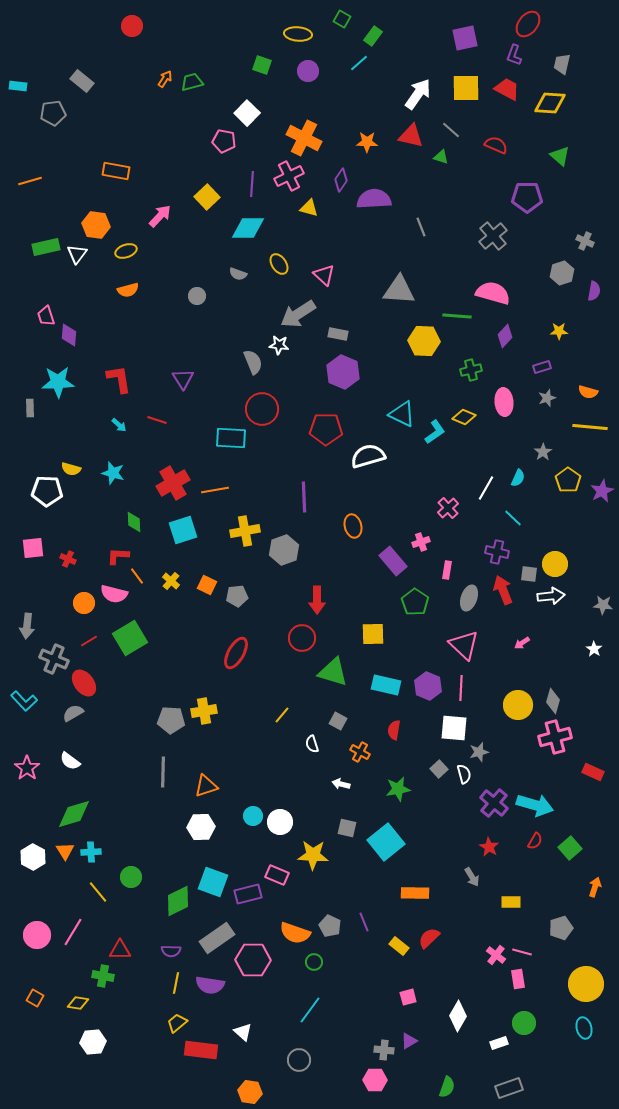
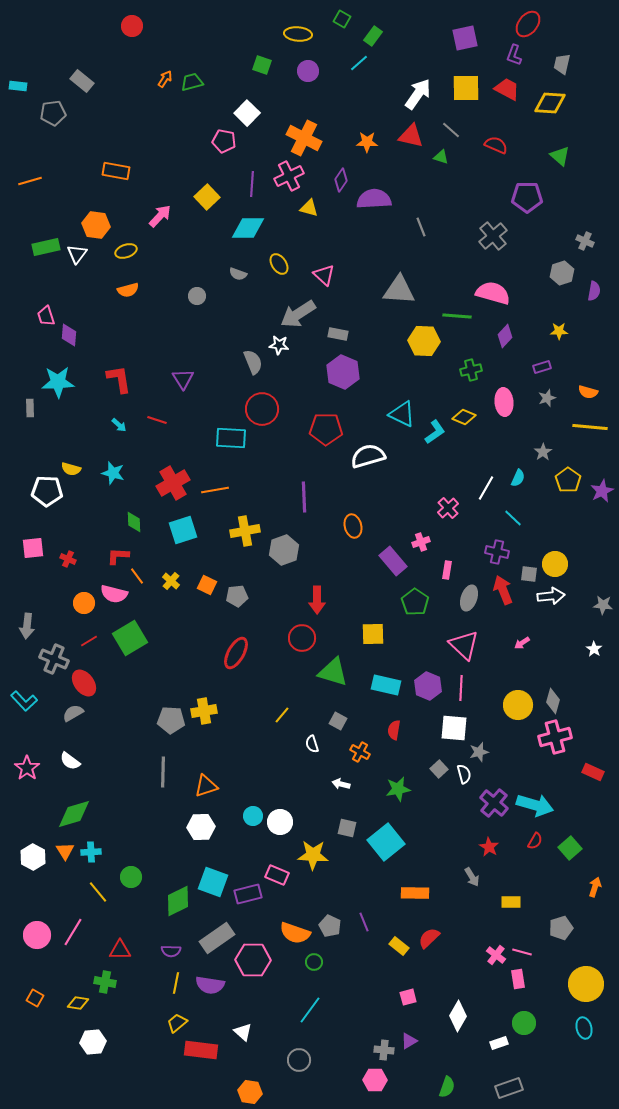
green cross at (103, 976): moved 2 px right, 6 px down
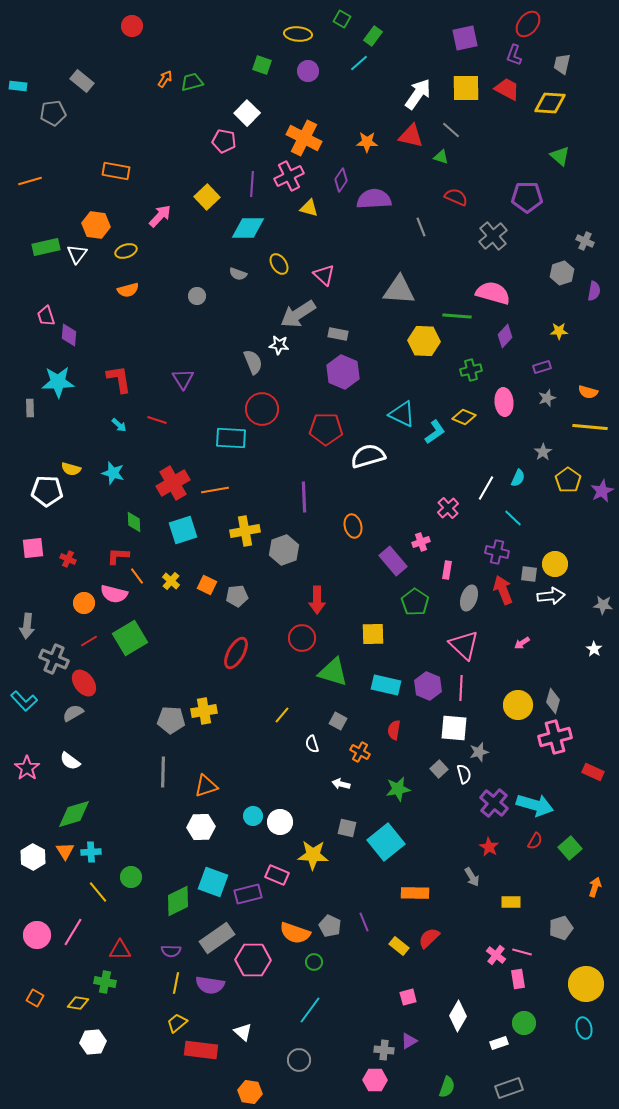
red semicircle at (496, 145): moved 40 px left, 52 px down
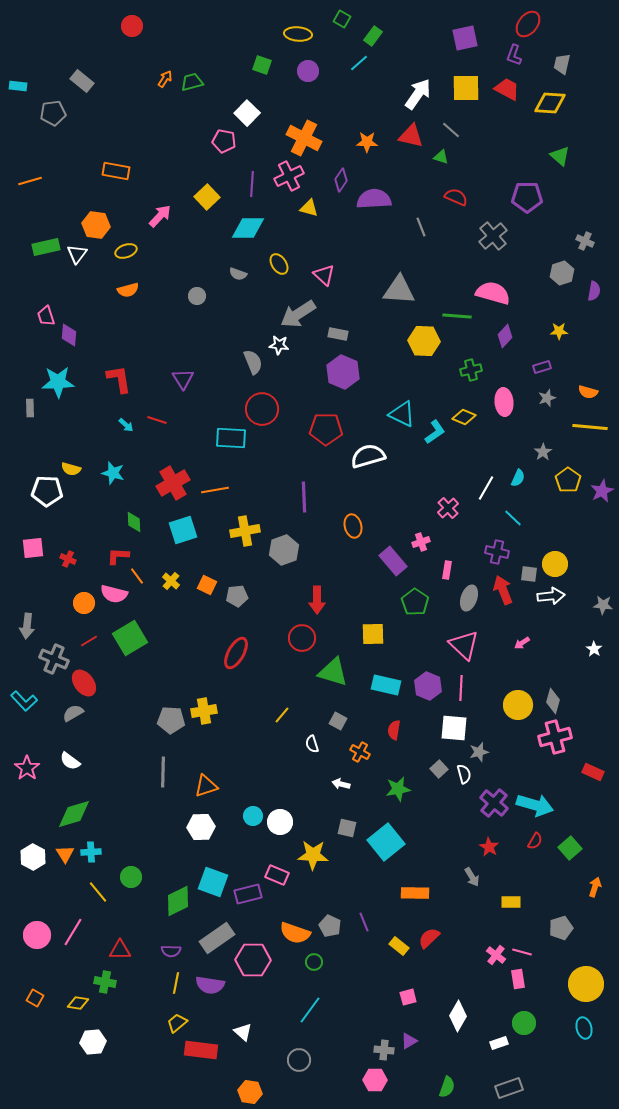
cyan arrow at (119, 425): moved 7 px right
orange triangle at (65, 851): moved 3 px down
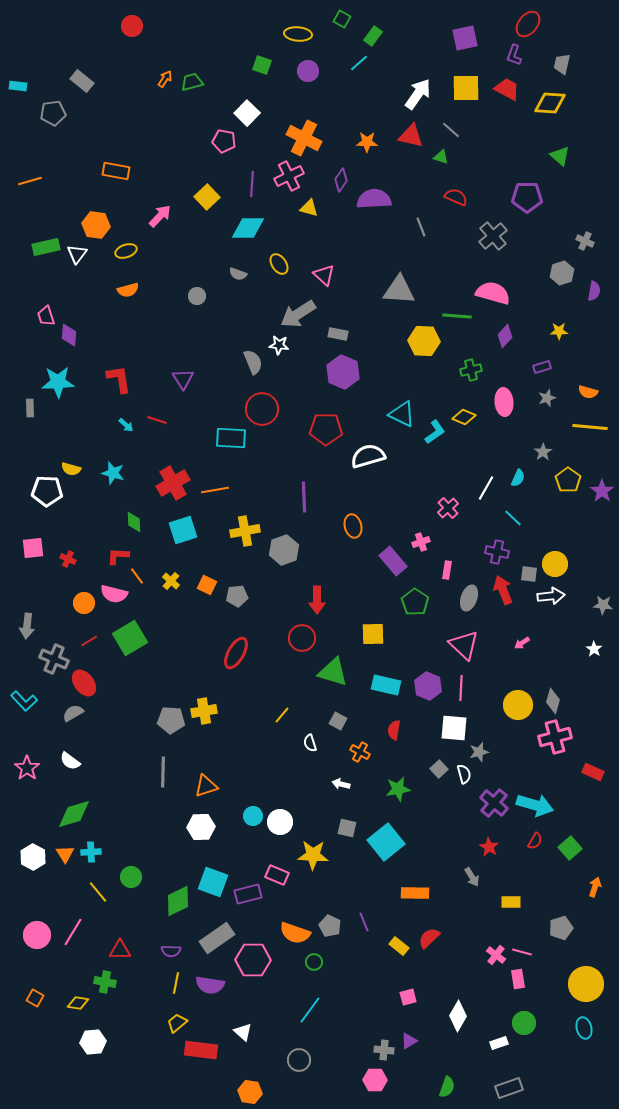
purple star at (602, 491): rotated 10 degrees counterclockwise
white semicircle at (312, 744): moved 2 px left, 1 px up
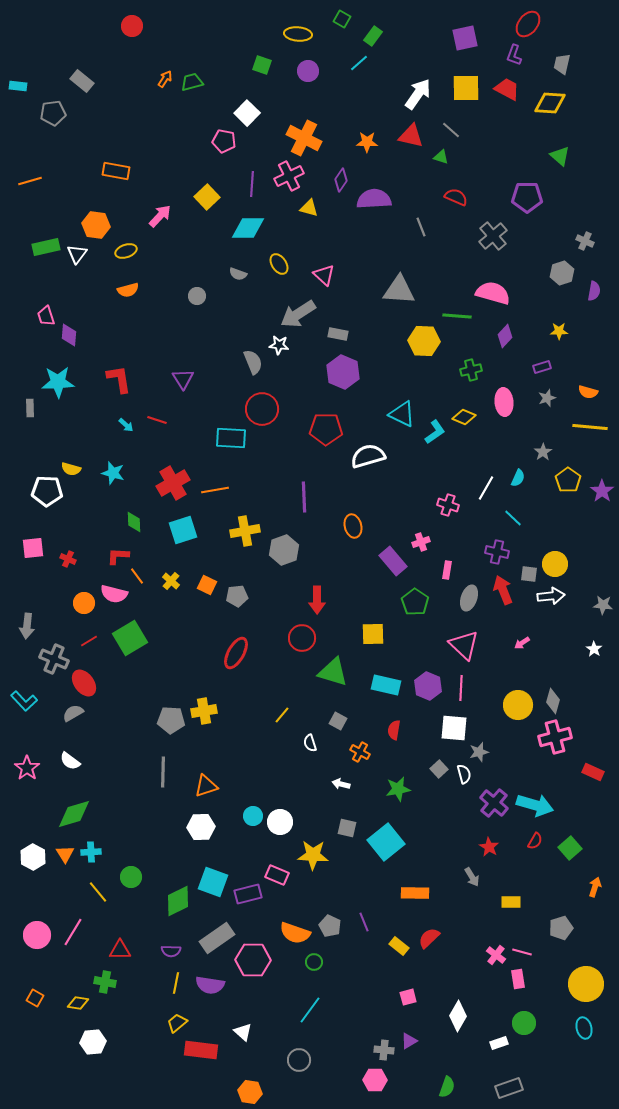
pink cross at (448, 508): moved 3 px up; rotated 30 degrees counterclockwise
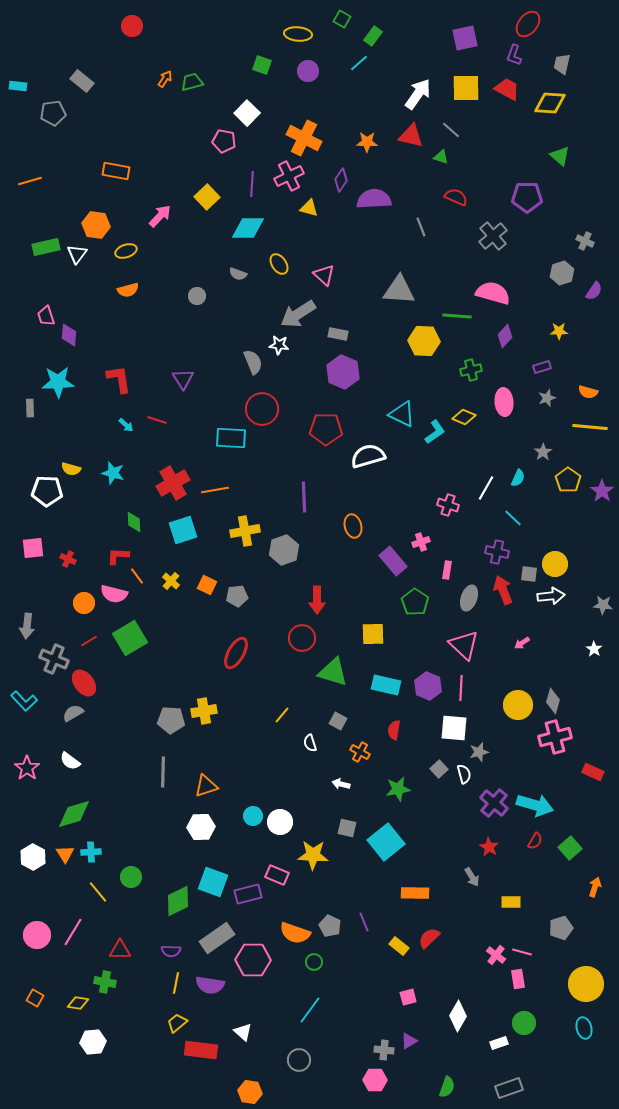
purple semicircle at (594, 291): rotated 24 degrees clockwise
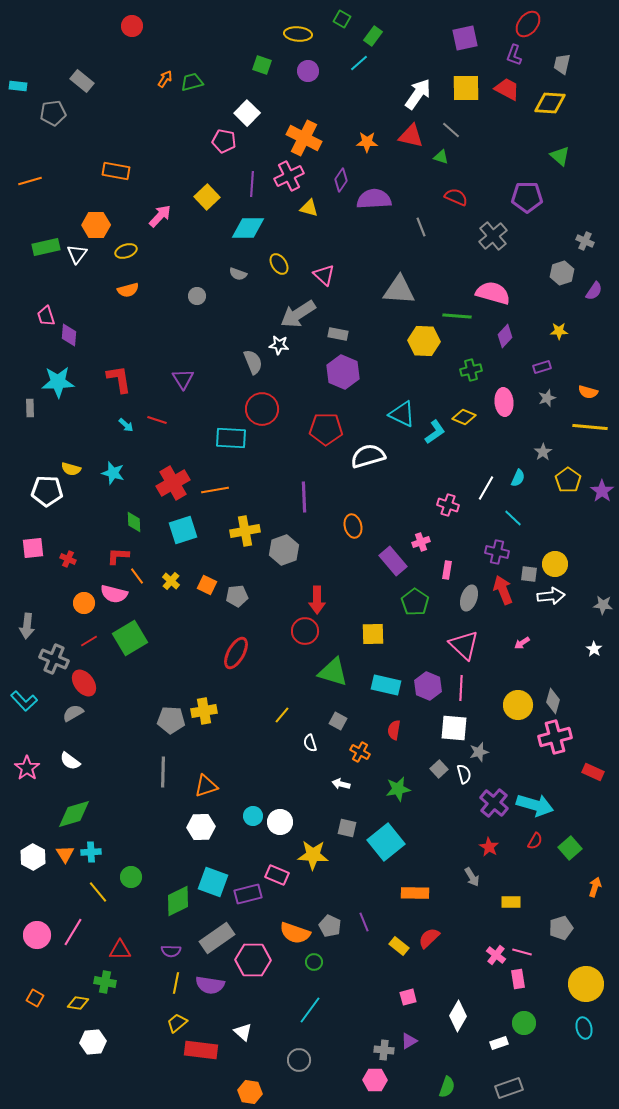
orange hexagon at (96, 225): rotated 8 degrees counterclockwise
red circle at (302, 638): moved 3 px right, 7 px up
